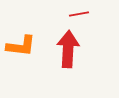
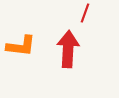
red line: moved 6 px right, 1 px up; rotated 60 degrees counterclockwise
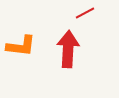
red line: rotated 42 degrees clockwise
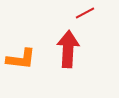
orange L-shape: moved 13 px down
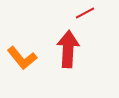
orange L-shape: moved 1 px right, 1 px up; rotated 44 degrees clockwise
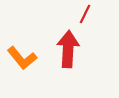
red line: moved 1 px down; rotated 36 degrees counterclockwise
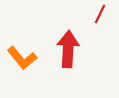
red line: moved 15 px right
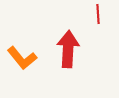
red line: moved 2 px left; rotated 30 degrees counterclockwise
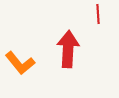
orange L-shape: moved 2 px left, 5 px down
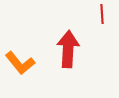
red line: moved 4 px right
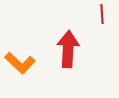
orange L-shape: rotated 8 degrees counterclockwise
